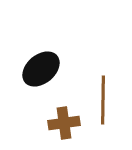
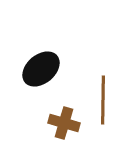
brown cross: rotated 24 degrees clockwise
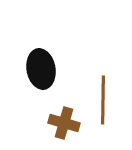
black ellipse: rotated 60 degrees counterclockwise
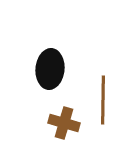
black ellipse: moved 9 px right; rotated 15 degrees clockwise
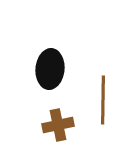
brown cross: moved 6 px left, 2 px down; rotated 28 degrees counterclockwise
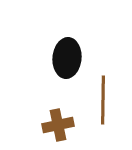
black ellipse: moved 17 px right, 11 px up
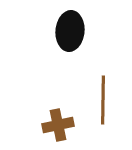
black ellipse: moved 3 px right, 27 px up
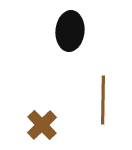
brown cross: moved 16 px left; rotated 32 degrees counterclockwise
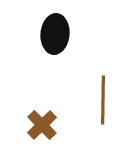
black ellipse: moved 15 px left, 3 px down
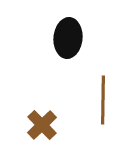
black ellipse: moved 13 px right, 4 px down
